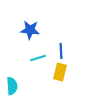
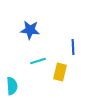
blue line: moved 12 px right, 4 px up
cyan line: moved 3 px down
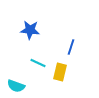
blue line: moved 2 px left; rotated 21 degrees clockwise
cyan line: moved 2 px down; rotated 42 degrees clockwise
cyan semicircle: moved 4 px right; rotated 114 degrees clockwise
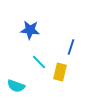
cyan line: moved 1 px right, 1 px up; rotated 21 degrees clockwise
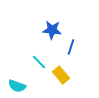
blue star: moved 22 px right
yellow rectangle: moved 1 px right, 3 px down; rotated 54 degrees counterclockwise
cyan semicircle: moved 1 px right
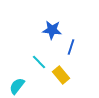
cyan semicircle: rotated 108 degrees clockwise
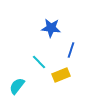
blue star: moved 1 px left, 2 px up
blue line: moved 3 px down
yellow rectangle: rotated 72 degrees counterclockwise
